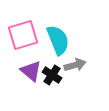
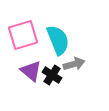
gray arrow: moved 1 px left, 1 px up
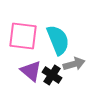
pink square: moved 1 px down; rotated 24 degrees clockwise
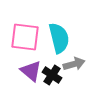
pink square: moved 2 px right, 1 px down
cyan semicircle: moved 1 px right, 2 px up; rotated 8 degrees clockwise
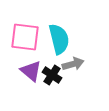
cyan semicircle: moved 1 px down
gray arrow: moved 1 px left
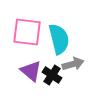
pink square: moved 2 px right, 5 px up
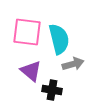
black cross: moved 15 px down; rotated 24 degrees counterclockwise
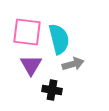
purple triangle: moved 6 px up; rotated 20 degrees clockwise
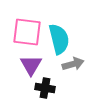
black cross: moved 7 px left, 2 px up
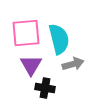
pink square: moved 1 px left, 1 px down; rotated 12 degrees counterclockwise
